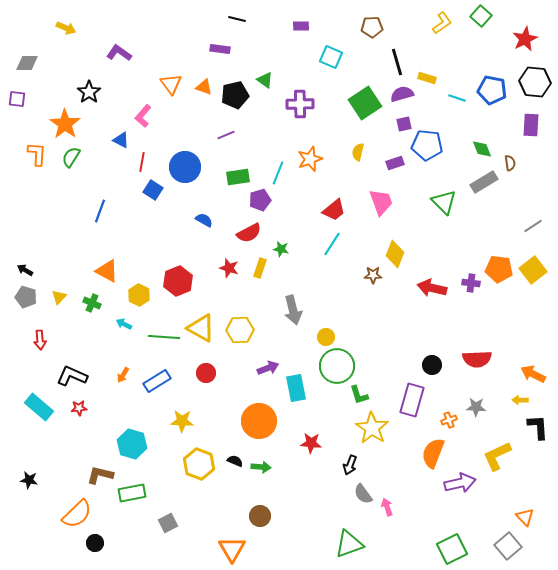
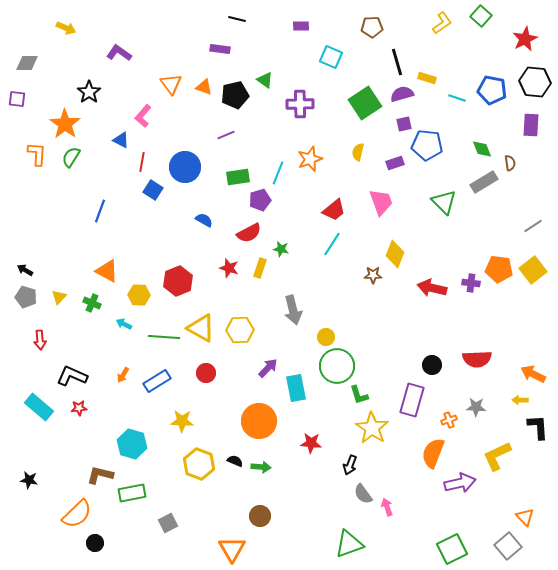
yellow hexagon at (139, 295): rotated 25 degrees counterclockwise
purple arrow at (268, 368): rotated 25 degrees counterclockwise
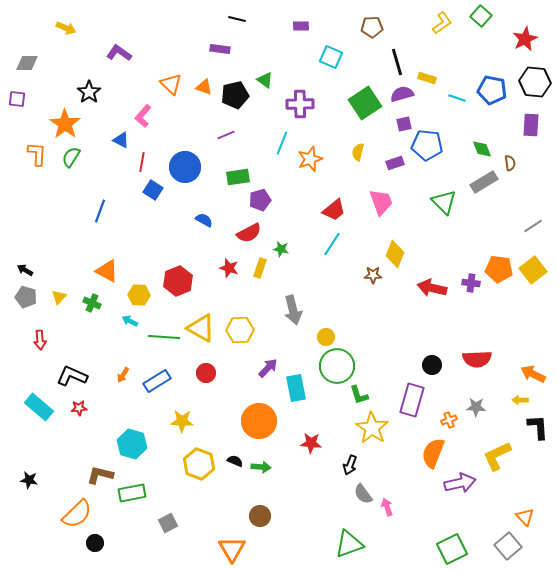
orange triangle at (171, 84): rotated 10 degrees counterclockwise
cyan line at (278, 173): moved 4 px right, 30 px up
cyan arrow at (124, 324): moved 6 px right, 3 px up
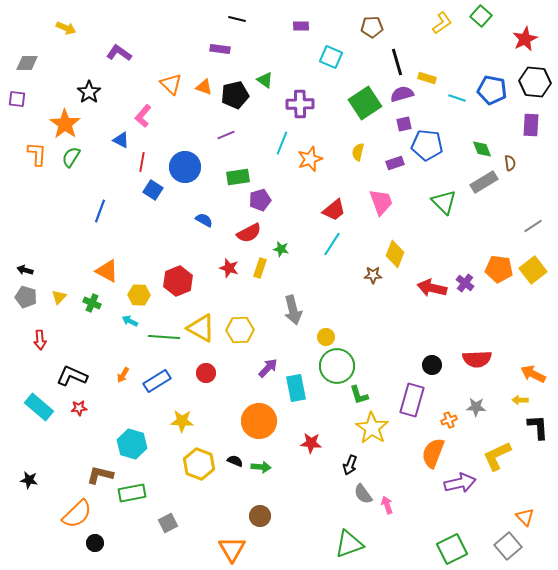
black arrow at (25, 270): rotated 14 degrees counterclockwise
purple cross at (471, 283): moved 6 px left; rotated 30 degrees clockwise
pink arrow at (387, 507): moved 2 px up
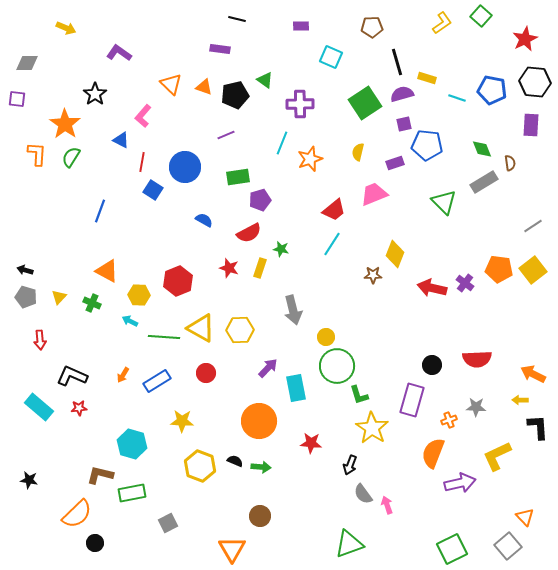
black star at (89, 92): moved 6 px right, 2 px down
pink trapezoid at (381, 202): moved 7 px left, 8 px up; rotated 92 degrees counterclockwise
yellow hexagon at (199, 464): moved 1 px right, 2 px down
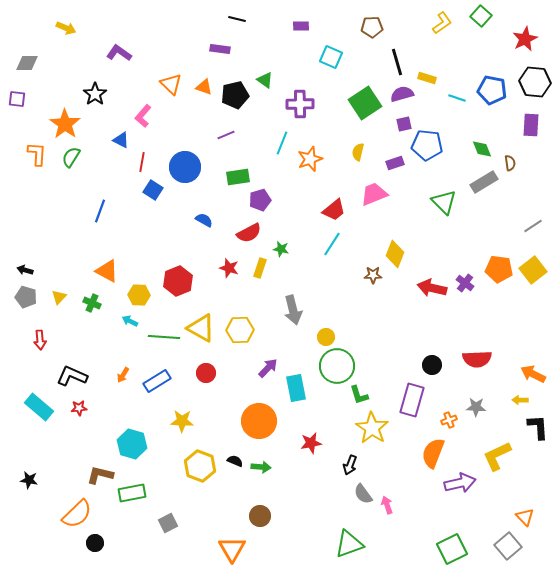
red star at (311, 443): rotated 15 degrees counterclockwise
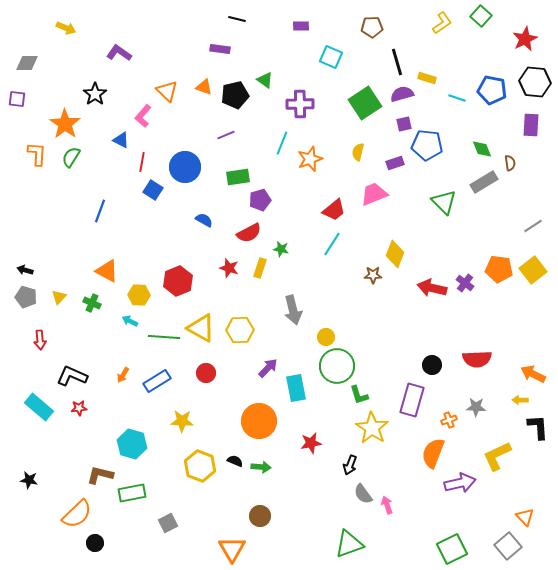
orange triangle at (171, 84): moved 4 px left, 7 px down
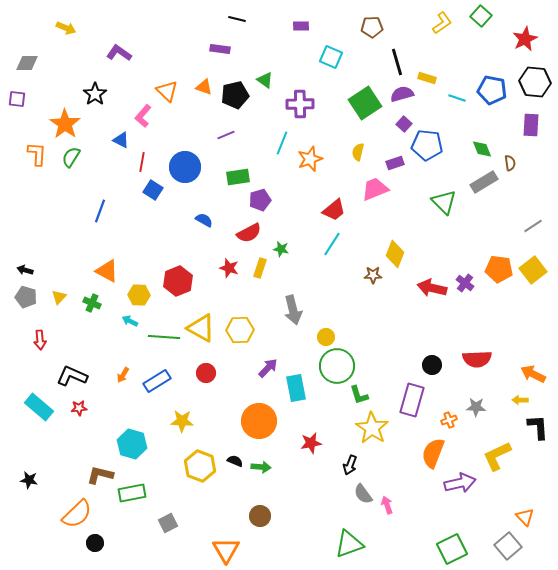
purple square at (404, 124): rotated 35 degrees counterclockwise
pink trapezoid at (374, 194): moved 1 px right, 5 px up
orange triangle at (232, 549): moved 6 px left, 1 px down
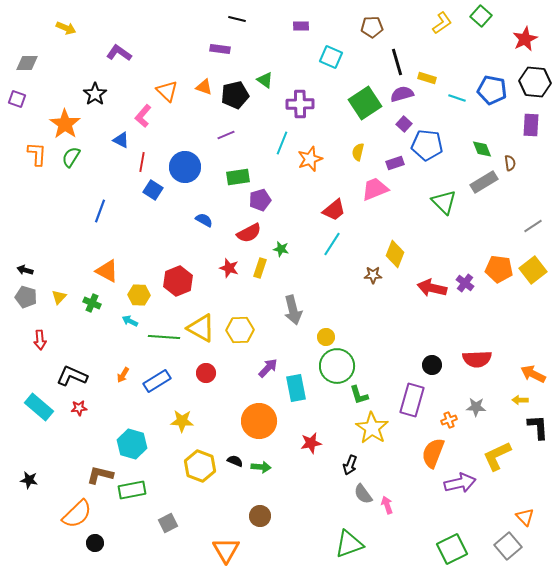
purple square at (17, 99): rotated 12 degrees clockwise
green rectangle at (132, 493): moved 3 px up
